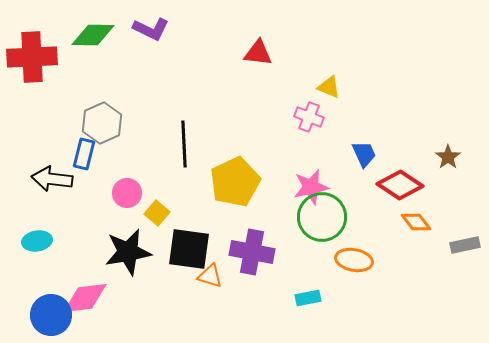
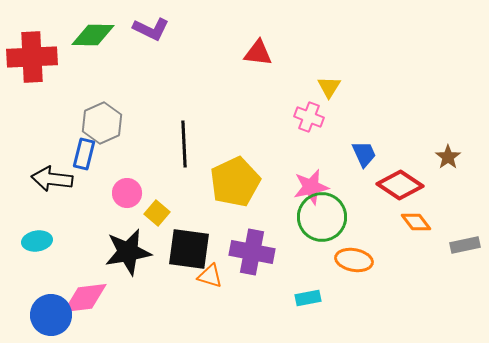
yellow triangle: rotated 40 degrees clockwise
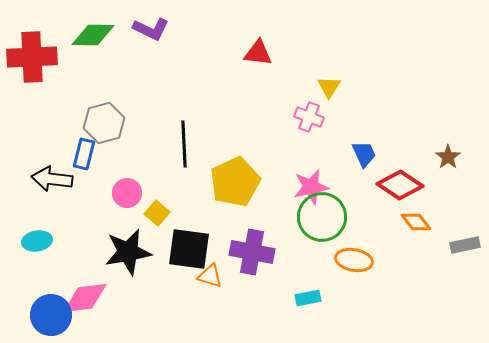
gray hexagon: moved 2 px right; rotated 9 degrees clockwise
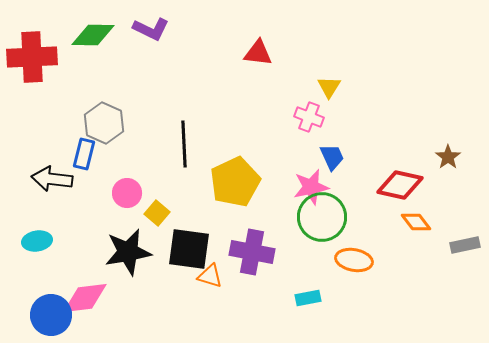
gray hexagon: rotated 21 degrees counterclockwise
blue trapezoid: moved 32 px left, 3 px down
red diamond: rotated 21 degrees counterclockwise
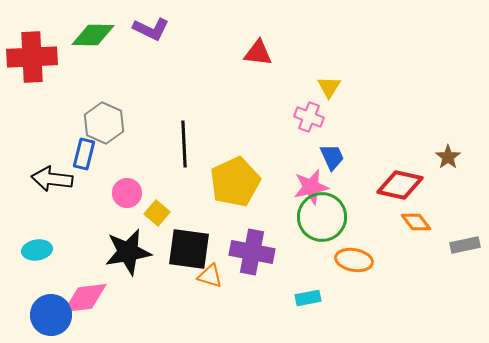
cyan ellipse: moved 9 px down
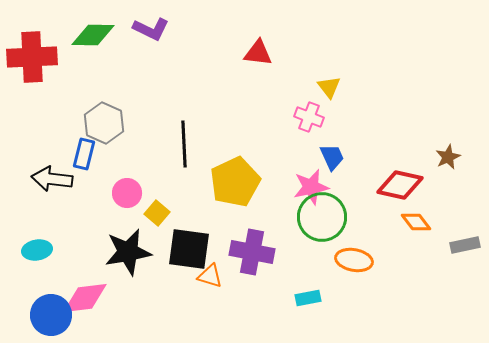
yellow triangle: rotated 10 degrees counterclockwise
brown star: rotated 10 degrees clockwise
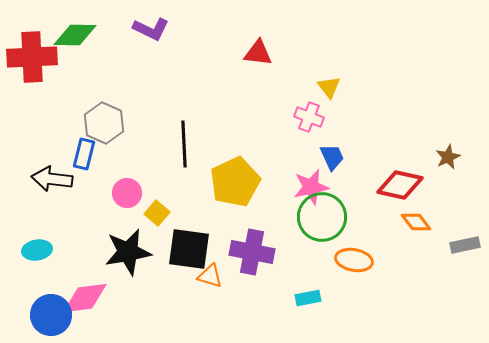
green diamond: moved 18 px left
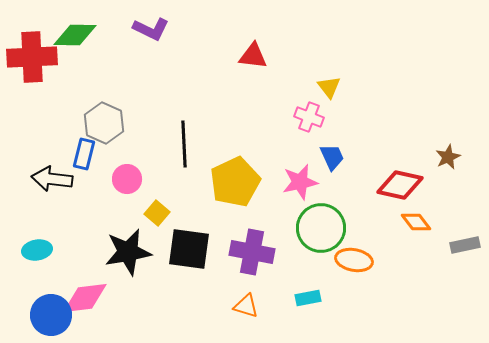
red triangle: moved 5 px left, 3 px down
pink star: moved 11 px left, 5 px up
pink circle: moved 14 px up
green circle: moved 1 px left, 11 px down
orange triangle: moved 36 px right, 30 px down
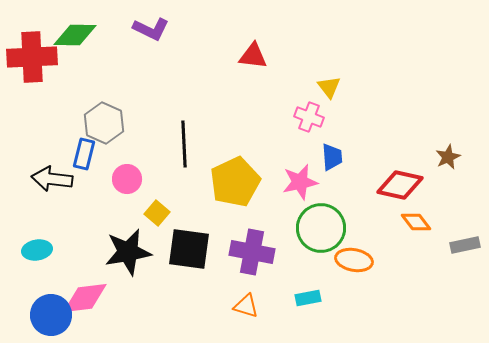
blue trapezoid: rotated 20 degrees clockwise
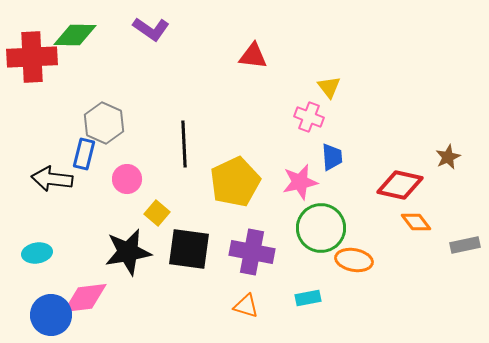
purple L-shape: rotated 9 degrees clockwise
cyan ellipse: moved 3 px down
